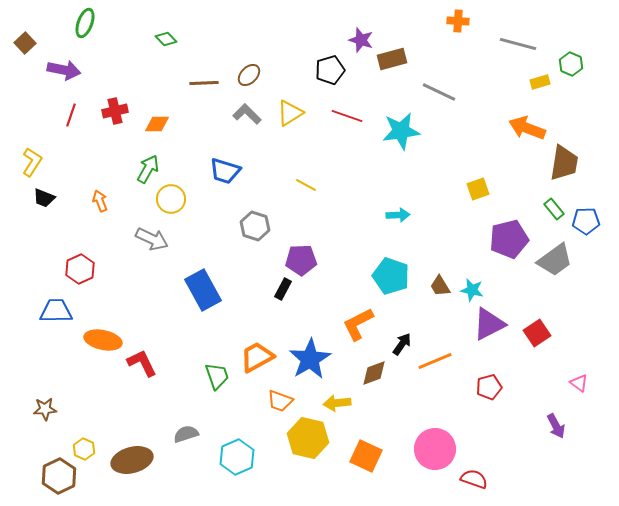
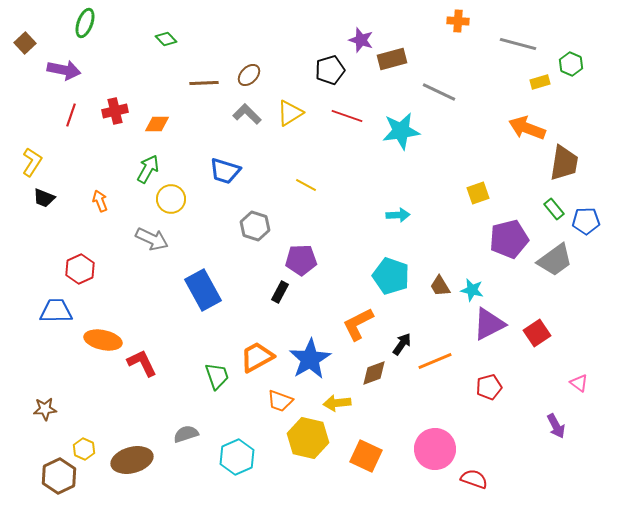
yellow square at (478, 189): moved 4 px down
black rectangle at (283, 289): moved 3 px left, 3 px down
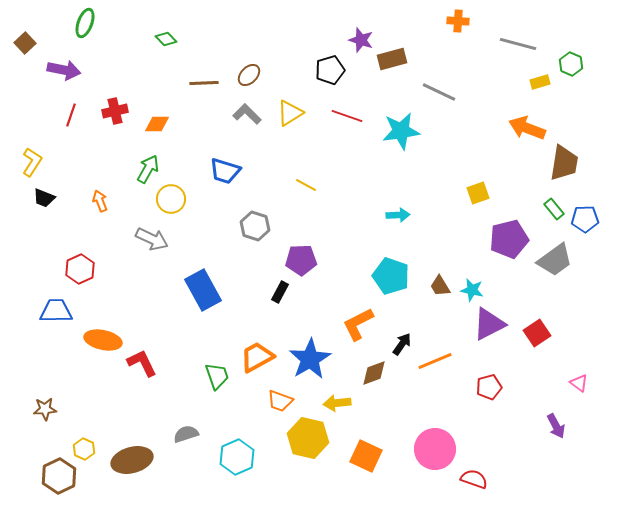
blue pentagon at (586, 221): moved 1 px left, 2 px up
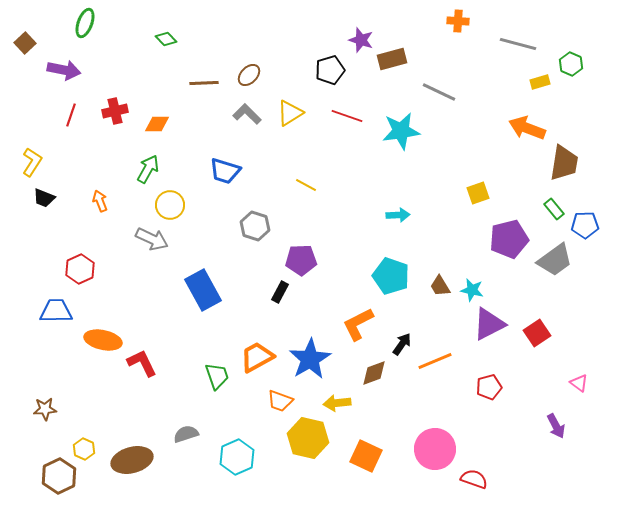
yellow circle at (171, 199): moved 1 px left, 6 px down
blue pentagon at (585, 219): moved 6 px down
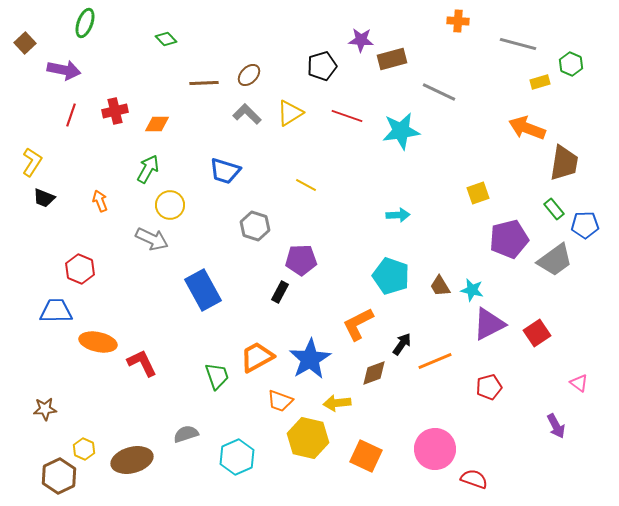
purple star at (361, 40): rotated 15 degrees counterclockwise
black pentagon at (330, 70): moved 8 px left, 4 px up
red hexagon at (80, 269): rotated 12 degrees counterclockwise
orange ellipse at (103, 340): moved 5 px left, 2 px down
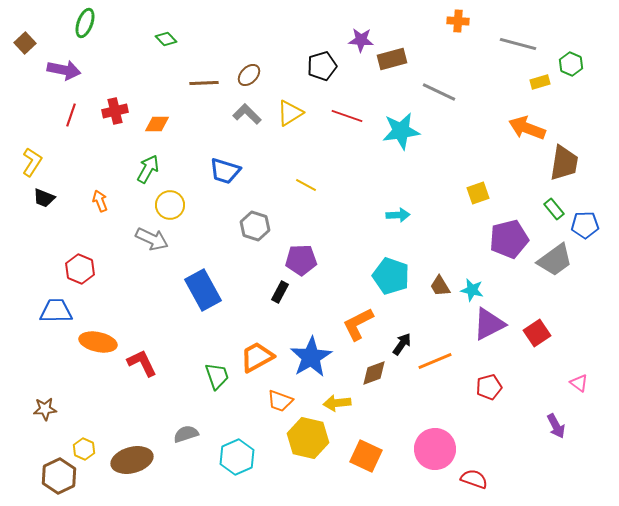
blue star at (310, 359): moved 1 px right, 2 px up
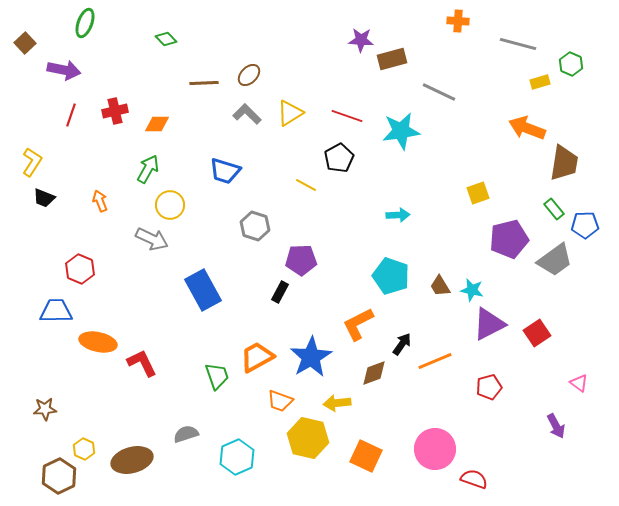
black pentagon at (322, 66): moved 17 px right, 92 px down; rotated 12 degrees counterclockwise
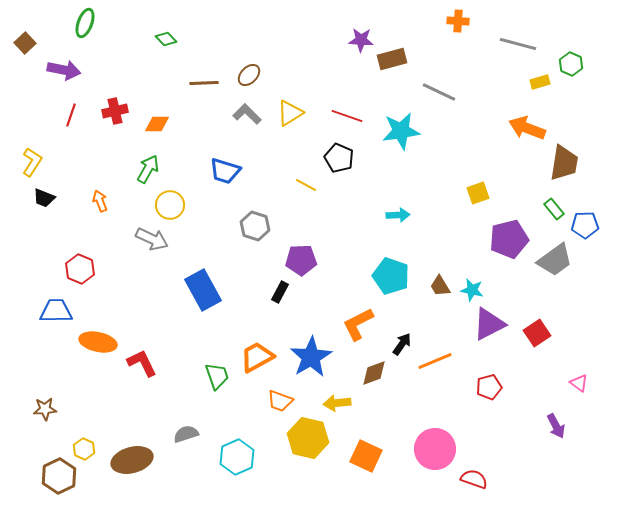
black pentagon at (339, 158): rotated 20 degrees counterclockwise
